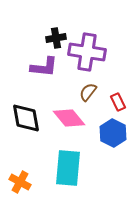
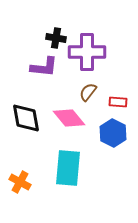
black cross: rotated 18 degrees clockwise
purple cross: rotated 9 degrees counterclockwise
red rectangle: rotated 60 degrees counterclockwise
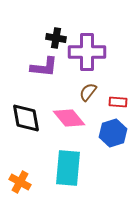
blue hexagon: rotated 16 degrees clockwise
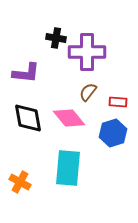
purple L-shape: moved 18 px left, 6 px down
black diamond: moved 2 px right
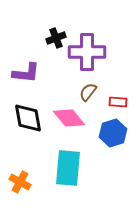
black cross: rotated 30 degrees counterclockwise
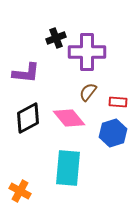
black diamond: rotated 72 degrees clockwise
orange cross: moved 9 px down
